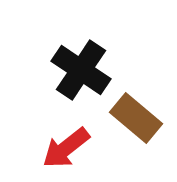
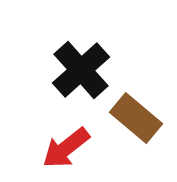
black cross: rotated 14 degrees clockwise
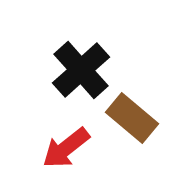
brown rectangle: moved 4 px left
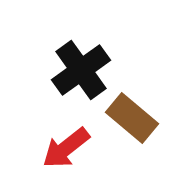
black cross: rotated 6 degrees clockwise
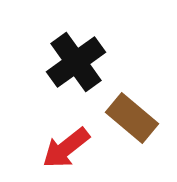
black cross: moved 5 px left, 8 px up
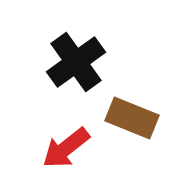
brown rectangle: rotated 18 degrees counterclockwise
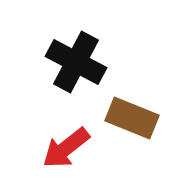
black cross: rotated 26 degrees counterclockwise
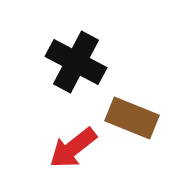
red arrow: moved 7 px right
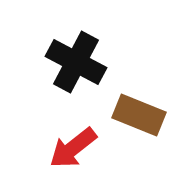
brown rectangle: moved 7 px right, 3 px up
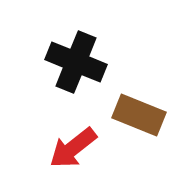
black cross: rotated 6 degrees counterclockwise
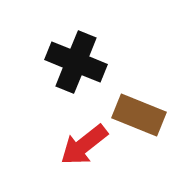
red arrow: moved 11 px right, 3 px up
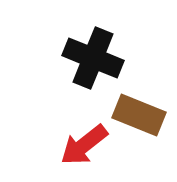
black cross: moved 17 px right, 4 px up
